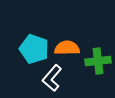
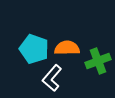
green cross: rotated 15 degrees counterclockwise
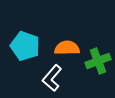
cyan pentagon: moved 9 px left, 3 px up
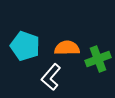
green cross: moved 2 px up
white L-shape: moved 1 px left, 1 px up
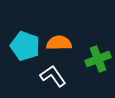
orange semicircle: moved 8 px left, 5 px up
white L-shape: moved 2 px right, 1 px up; rotated 104 degrees clockwise
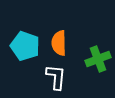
orange semicircle: rotated 90 degrees counterclockwise
white L-shape: moved 3 px right, 1 px down; rotated 40 degrees clockwise
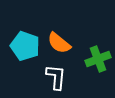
orange semicircle: rotated 50 degrees counterclockwise
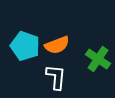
orange semicircle: moved 2 px left, 2 px down; rotated 60 degrees counterclockwise
green cross: rotated 35 degrees counterclockwise
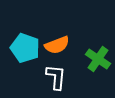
cyan pentagon: moved 2 px down
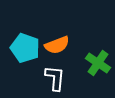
green cross: moved 4 px down
white L-shape: moved 1 px left, 1 px down
